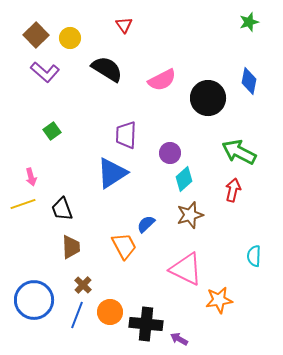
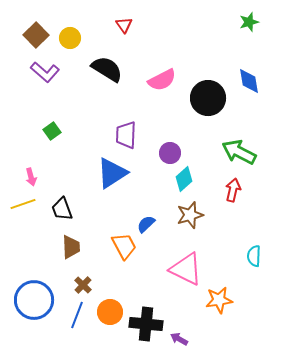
blue diamond: rotated 20 degrees counterclockwise
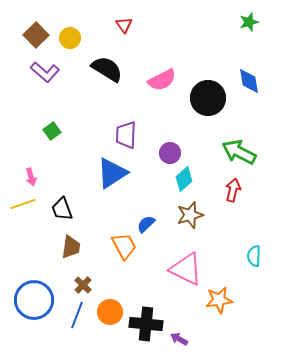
brown trapezoid: rotated 10 degrees clockwise
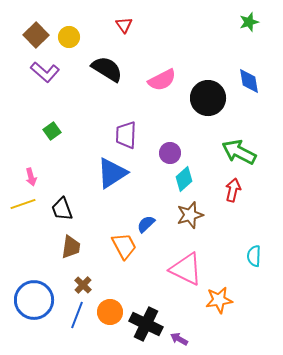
yellow circle: moved 1 px left, 1 px up
black cross: rotated 20 degrees clockwise
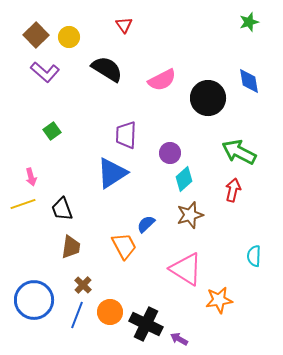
pink triangle: rotated 6 degrees clockwise
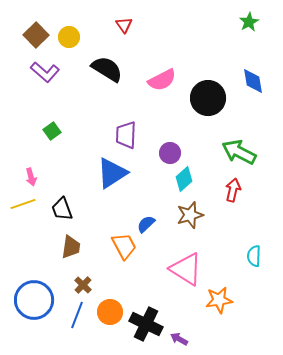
green star: rotated 12 degrees counterclockwise
blue diamond: moved 4 px right
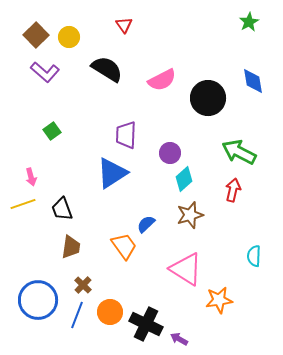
orange trapezoid: rotated 8 degrees counterclockwise
blue circle: moved 4 px right
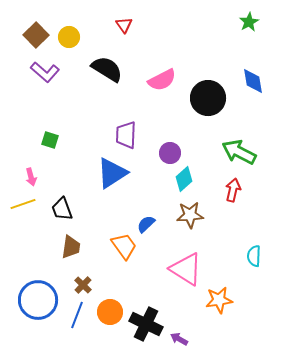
green square: moved 2 px left, 9 px down; rotated 36 degrees counterclockwise
brown star: rotated 12 degrees clockwise
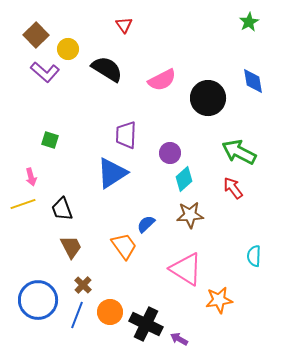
yellow circle: moved 1 px left, 12 px down
red arrow: moved 2 px up; rotated 50 degrees counterclockwise
brown trapezoid: rotated 35 degrees counterclockwise
